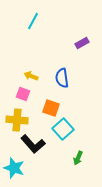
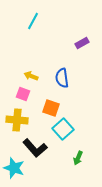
black L-shape: moved 2 px right, 4 px down
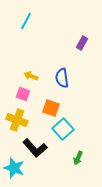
cyan line: moved 7 px left
purple rectangle: rotated 32 degrees counterclockwise
yellow cross: rotated 15 degrees clockwise
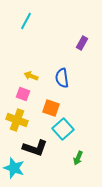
black L-shape: rotated 30 degrees counterclockwise
